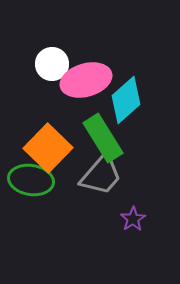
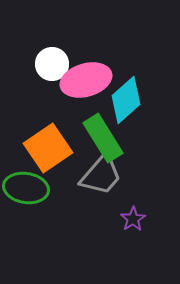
orange square: rotated 12 degrees clockwise
green ellipse: moved 5 px left, 8 px down
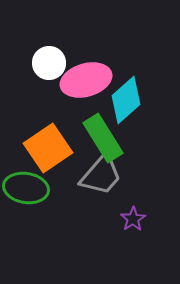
white circle: moved 3 px left, 1 px up
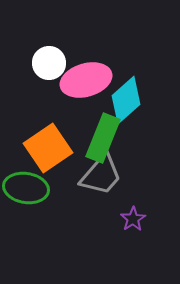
green rectangle: rotated 54 degrees clockwise
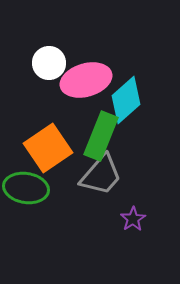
green rectangle: moved 2 px left, 2 px up
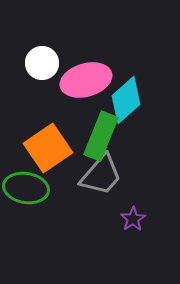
white circle: moved 7 px left
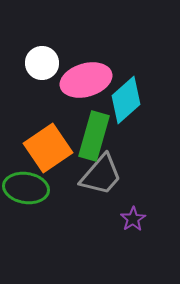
green rectangle: moved 7 px left; rotated 6 degrees counterclockwise
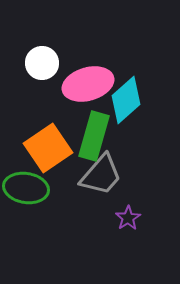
pink ellipse: moved 2 px right, 4 px down
purple star: moved 5 px left, 1 px up
